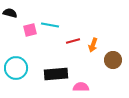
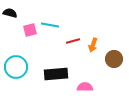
brown circle: moved 1 px right, 1 px up
cyan circle: moved 1 px up
pink semicircle: moved 4 px right
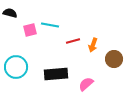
pink semicircle: moved 1 px right, 3 px up; rotated 42 degrees counterclockwise
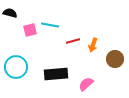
brown circle: moved 1 px right
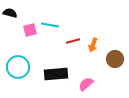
cyan circle: moved 2 px right
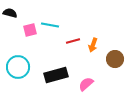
black rectangle: moved 1 px down; rotated 10 degrees counterclockwise
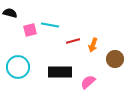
black rectangle: moved 4 px right, 3 px up; rotated 15 degrees clockwise
pink semicircle: moved 2 px right, 2 px up
